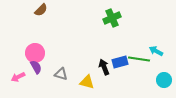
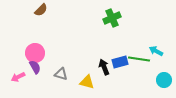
purple semicircle: moved 1 px left
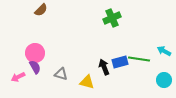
cyan arrow: moved 8 px right
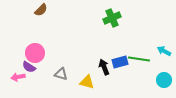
purple semicircle: moved 6 px left; rotated 152 degrees clockwise
pink arrow: rotated 16 degrees clockwise
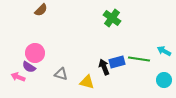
green cross: rotated 30 degrees counterclockwise
blue rectangle: moved 3 px left
pink arrow: rotated 32 degrees clockwise
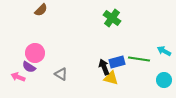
gray triangle: rotated 16 degrees clockwise
yellow triangle: moved 24 px right, 4 px up
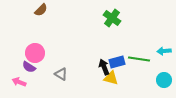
cyan arrow: rotated 32 degrees counterclockwise
pink arrow: moved 1 px right, 5 px down
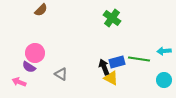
yellow triangle: rotated 14 degrees clockwise
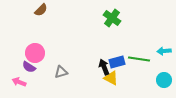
gray triangle: moved 2 px up; rotated 48 degrees counterclockwise
